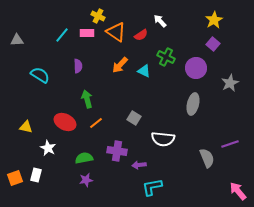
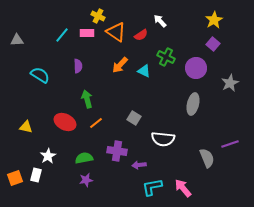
white star: moved 8 px down; rotated 14 degrees clockwise
pink arrow: moved 55 px left, 3 px up
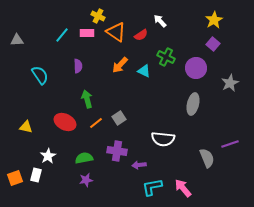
cyan semicircle: rotated 24 degrees clockwise
gray square: moved 15 px left; rotated 24 degrees clockwise
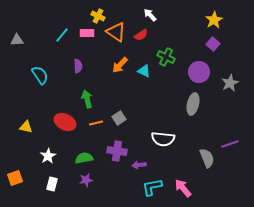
white arrow: moved 10 px left, 6 px up
purple circle: moved 3 px right, 4 px down
orange line: rotated 24 degrees clockwise
white rectangle: moved 16 px right, 9 px down
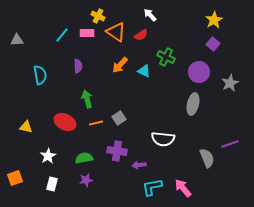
cyan semicircle: rotated 24 degrees clockwise
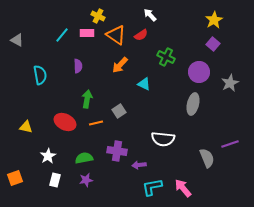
orange triangle: moved 3 px down
gray triangle: rotated 32 degrees clockwise
cyan triangle: moved 13 px down
green arrow: rotated 24 degrees clockwise
gray square: moved 7 px up
white rectangle: moved 3 px right, 4 px up
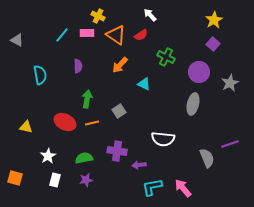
orange line: moved 4 px left
orange square: rotated 35 degrees clockwise
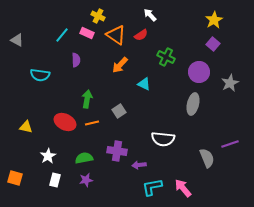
pink rectangle: rotated 24 degrees clockwise
purple semicircle: moved 2 px left, 6 px up
cyan semicircle: rotated 108 degrees clockwise
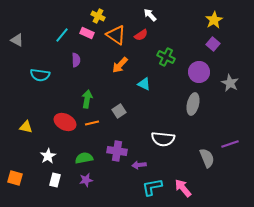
gray star: rotated 18 degrees counterclockwise
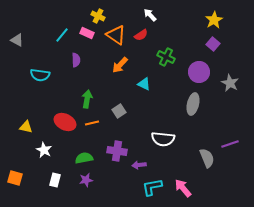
white star: moved 4 px left, 6 px up; rotated 14 degrees counterclockwise
